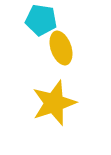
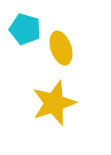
cyan pentagon: moved 16 px left, 9 px down; rotated 8 degrees clockwise
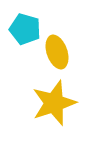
yellow ellipse: moved 4 px left, 4 px down
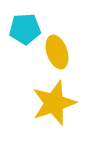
cyan pentagon: rotated 20 degrees counterclockwise
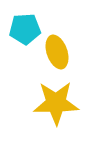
yellow star: moved 2 px right; rotated 18 degrees clockwise
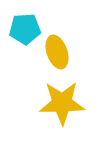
yellow star: moved 6 px right
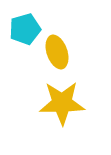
cyan pentagon: rotated 12 degrees counterclockwise
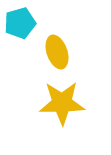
cyan pentagon: moved 5 px left, 6 px up
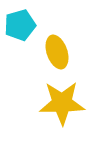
cyan pentagon: moved 2 px down
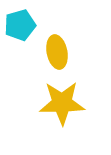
yellow ellipse: rotated 8 degrees clockwise
